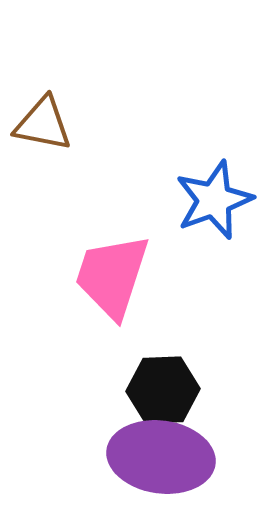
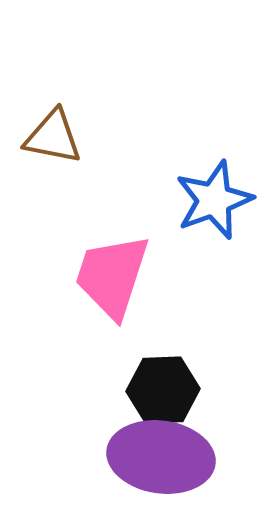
brown triangle: moved 10 px right, 13 px down
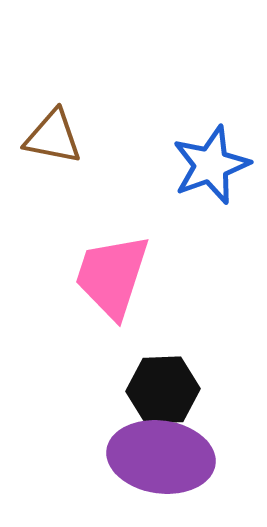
blue star: moved 3 px left, 35 px up
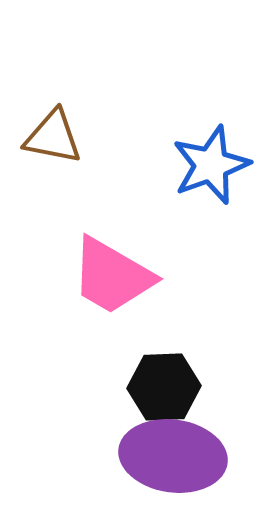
pink trapezoid: rotated 78 degrees counterclockwise
black hexagon: moved 1 px right, 3 px up
purple ellipse: moved 12 px right, 1 px up
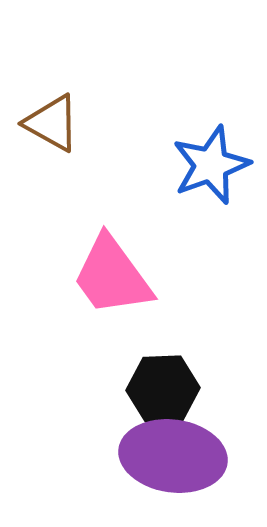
brown triangle: moved 1 px left, 14 px up; rotated 18 degrees clockwise
pink trapezoid: rotated 24 degrees clockwise
black hexagon: moved 1 px left, 2 px down
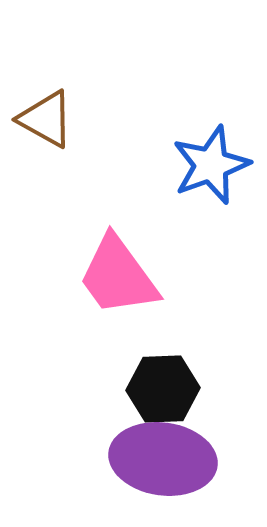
brown triangle: moved 6 px left, 4 px up
pink trapezoid: moved 6 px right
purple ellipse: moved 10 px left, 3 px down
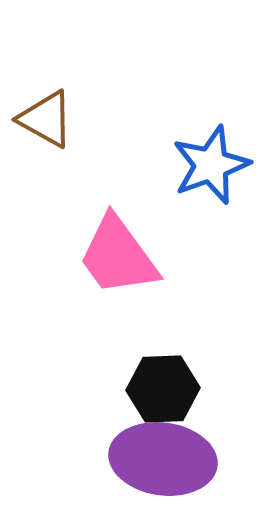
pink trapezoid: moved 20 px up
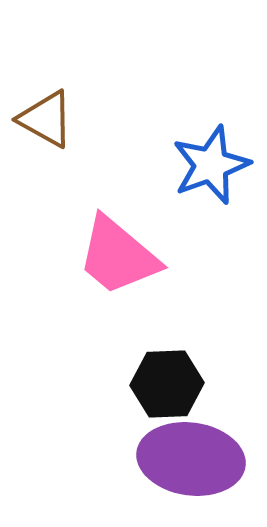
pink trapezoid: rotated 14 degrees counterclockwise
black hexagon: moved 4 px right, 5 px up
purple ellipse: moved 28 px right
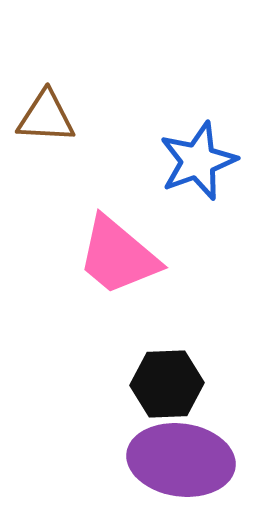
brown triangle: moved 2 px up; rotated 26 degrees counterclockwise
blue star: moved 13 px left, 4 px up
purple ellipse: moved 10 px left, 1 px down
